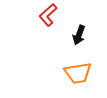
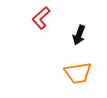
red L-shape: moved 7 px left, 3 px down
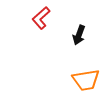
orange trapezoid: moved 8 px right, 7 px down
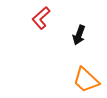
orange trapezoid: rotated 52 degrees clockwise
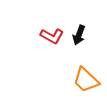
red L-shape: moved 11 px right, 18 px down; rotated 110 degrees counterclockwise
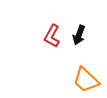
red L-shape: rotated 90 degrees clockwise
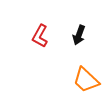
red L-shape: moved 12 px left
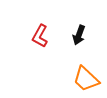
orange trapezoid: moved 1 px up
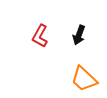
orange trapezoid: moved 2 px left
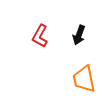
orange trapezoid: rotated 36 degrees clockwise
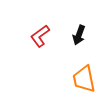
red L-shape: rotated 25 degrees clockwise
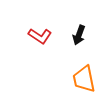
red L-shape: rotated 110 degrees counterclockwise
